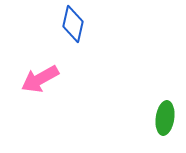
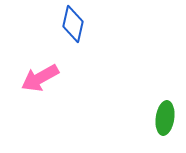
pink arrow: moved 1 px up
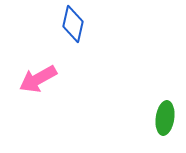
pink arrow: moved 2 px left, 1 px down
